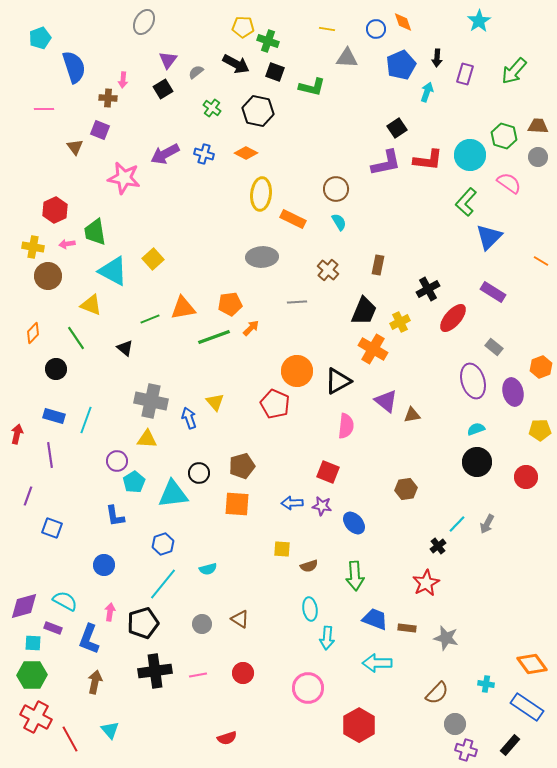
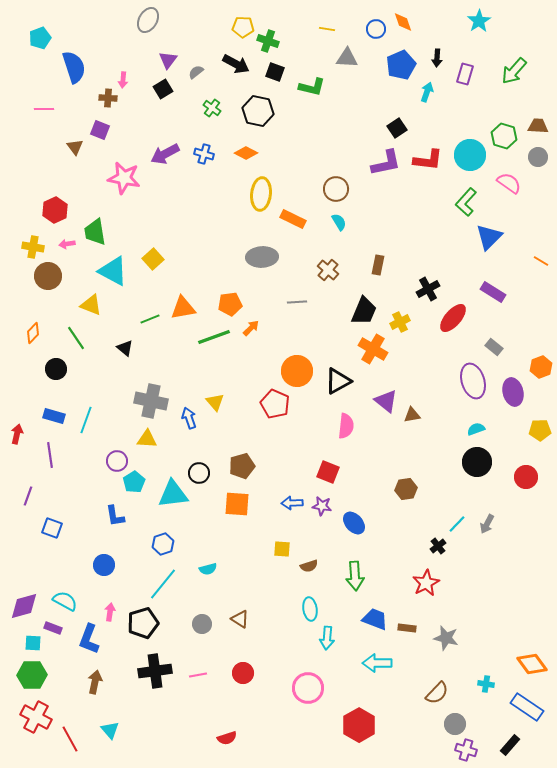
gray ellipse at (144, 22): moved 4 px right, 2 px up
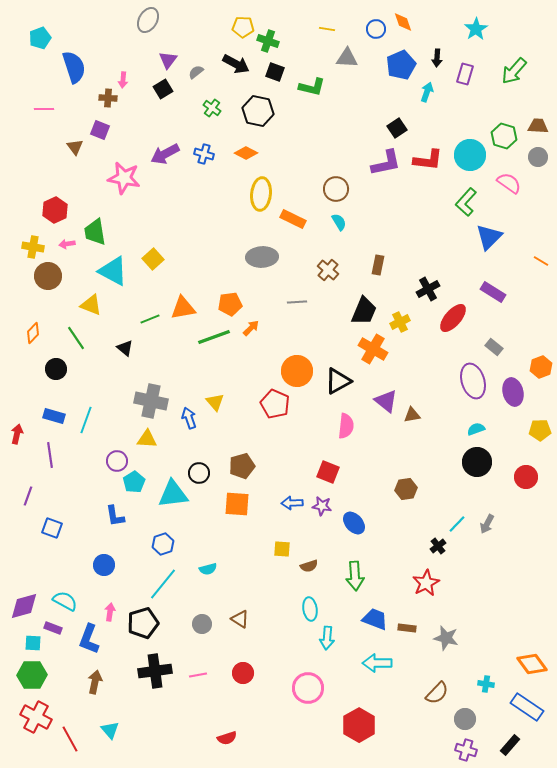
cyan star at (479, 21): moved 3 px left, 8 px down
gray circle at (455, 724): moved 10 px right, 5 px up
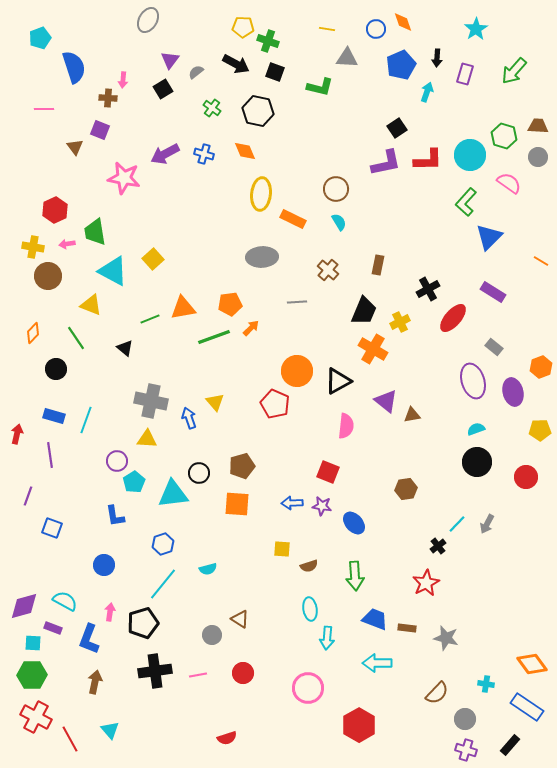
purple triangle at (168, 60): moved 2 px right
green L-shape at (312, 87): moved 8 px right
orange diamond at (246, 153): moved 1 px left, 2 px up; rotated 40 degrees clockwise
red L-shape at (428, 160): rotated 8 degrees counterclockwise
gray circle at (202, 624): moved 10 px right, 11 px down
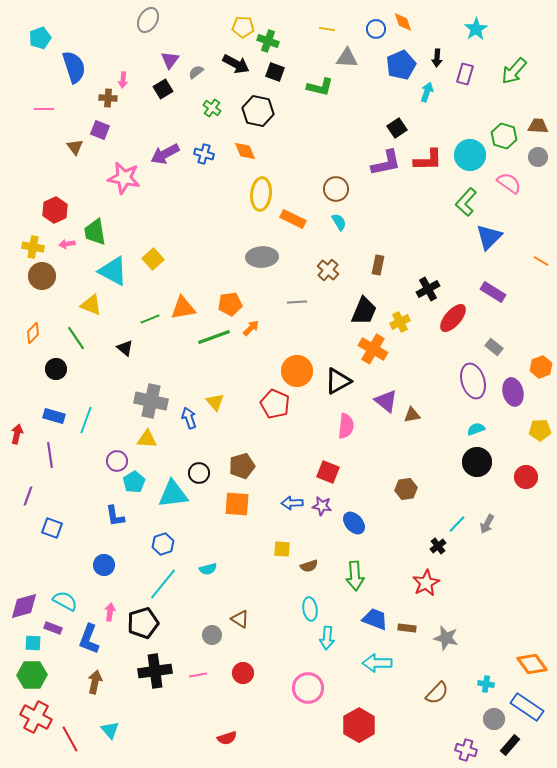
brown circle at (48, 276): moved 6 px left
gray circle at (465, 719): moved 29 px right
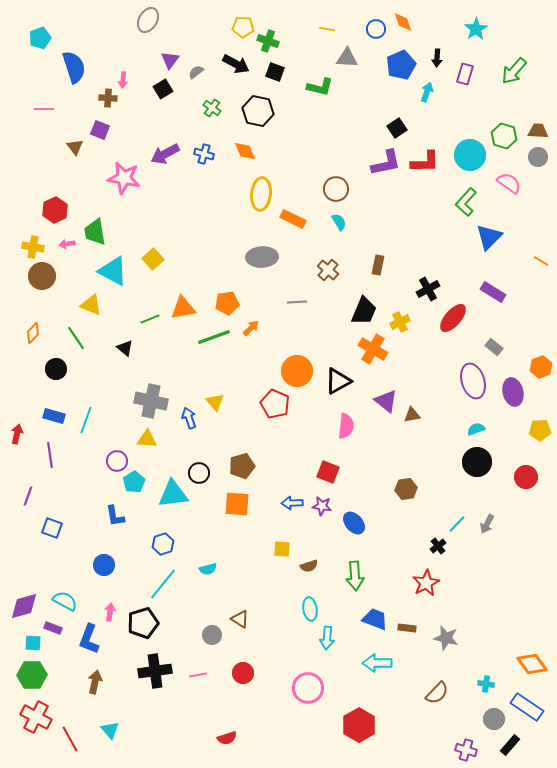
brown trapezoid at (538, 126): moved 5 px down
red L-shape at (428, 160): moved 3 px left, 2 px down
orange pentagon at (230, 304): moved 3 px left, 1 px up
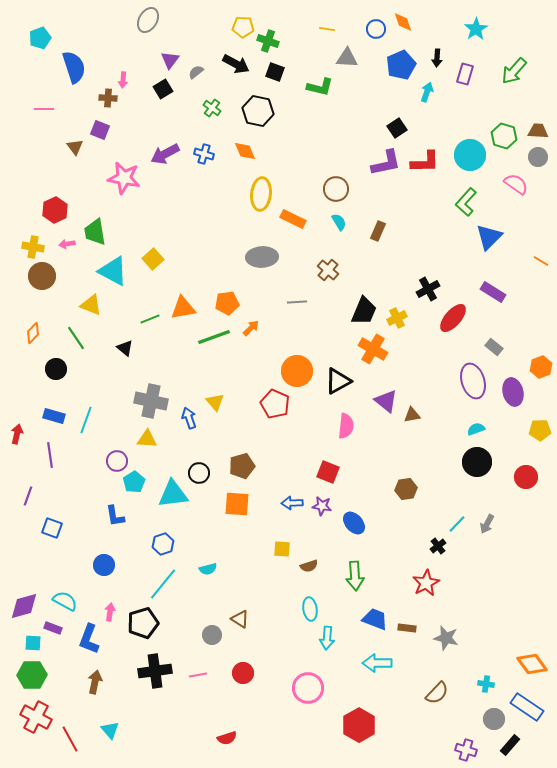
pink semicircle at (509, 183): moved 7 px right, 1 px down
brown rectangle at (378, 265): moved 34 px up; rotated 12 degrees clockwise
yellow cross at (400, 322): moved 3 px left, 4 px up
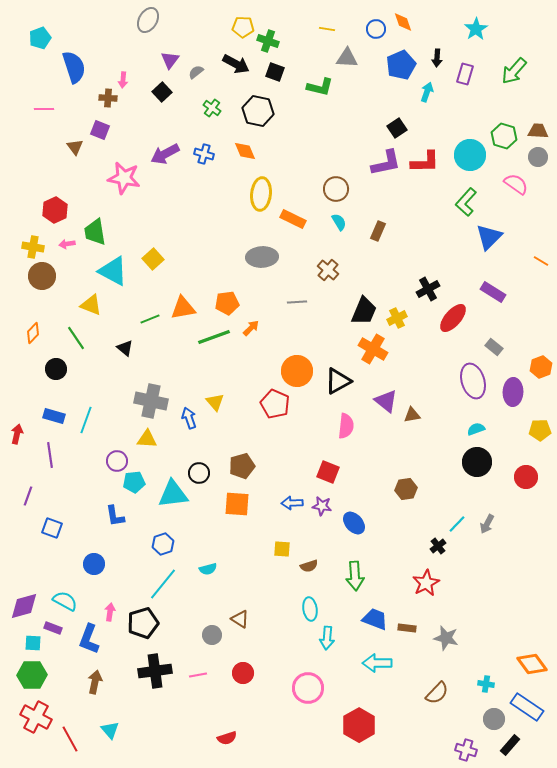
black square at (163, 89): moved 1 px left, 3 px down; rotated 12 degrees counterclockwise
purple ellipse at (513, 392): rotated 16 degrees clockwise
cyan pentagon at (134, 482): rotated 25 degrees clockwise
blue circle at (104, 565): moved 10 px left, 1 px up
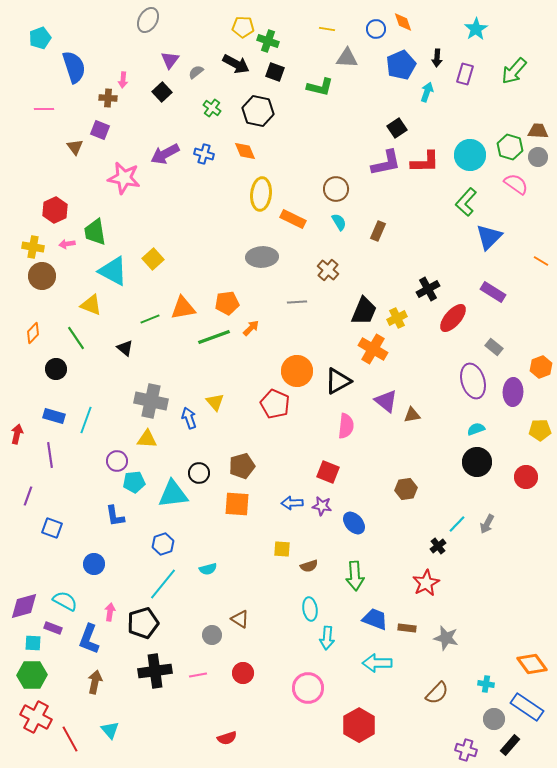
green hexagon at (504, 136): moved 6 px right, 11 px down
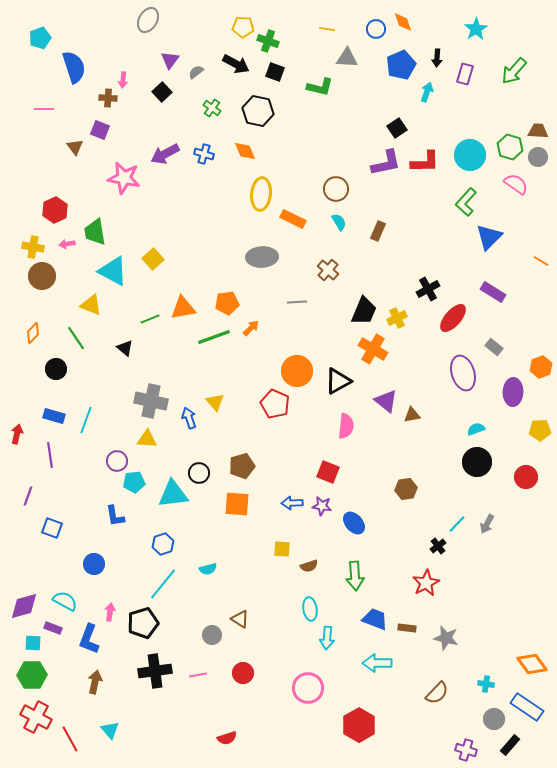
purple ellipse at (473, 381): moved 10 px left, 8 px up
